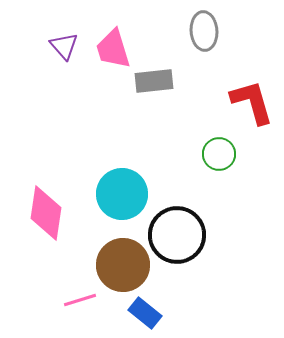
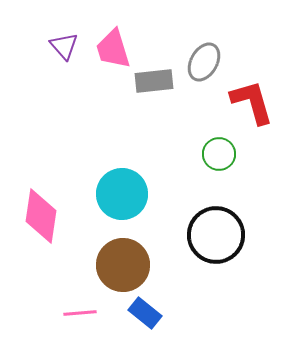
gray ellipse: moved 31 px down; rotated 33 degrees clockwise
pink diamond: moved 5 px left, 3 px down
black circle: moved 39 px right
pink line: moved 13 px down; rotated 12 degrees clockwise
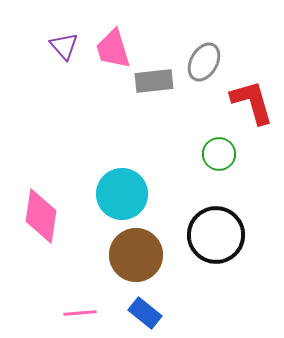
brown circle: moved 13 px right, 10 px up
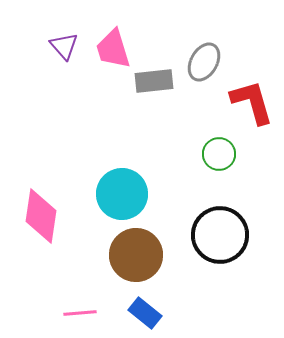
black circle: moved 4 px right
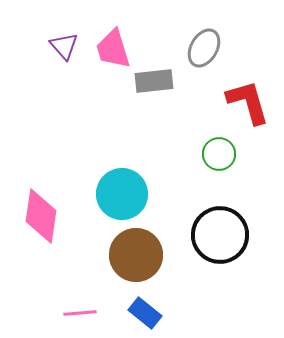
gray ellipse: moved 14 px up
red L-shape: moved 4 px left
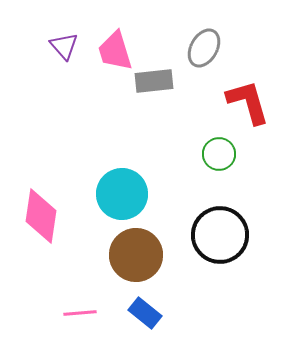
pink trapezoid: moved 2 px right, 2 px down
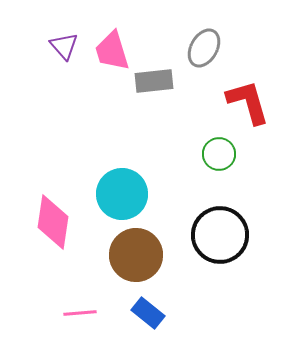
pink trapezoid: moved 3 px left
pink diamond: moved 12 px right, 6 px down
blue rectangle: moved 3 px right
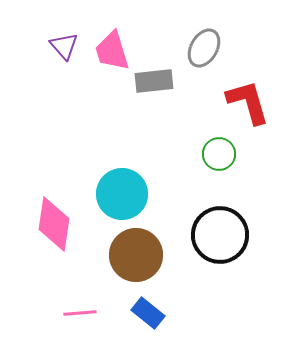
pink diamond: moved 1 px right, 2 px down
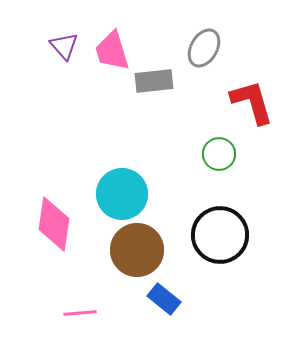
red L-shape: moved 4 px right
brown circle: moved 1 px right, 5 px up
blue rectangle: moved 16 px right, 14 px up
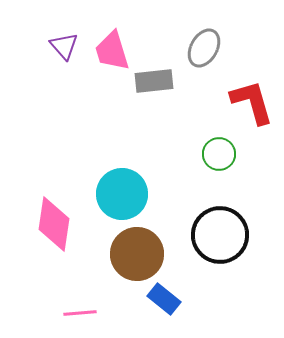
brown circle: moved 4 px down
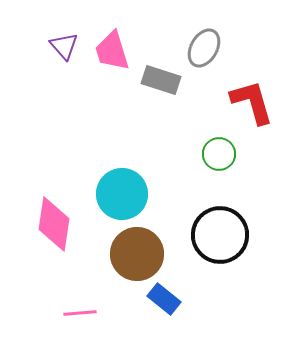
gray rectangle: moved 7 px right, 1 px up; rotated 24 degrees clockwise
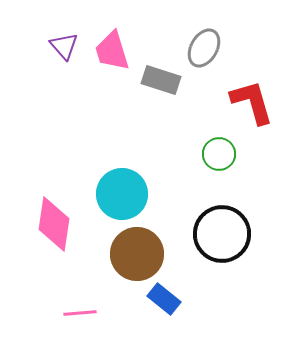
black circle: moved 2 px right, 1 px up
